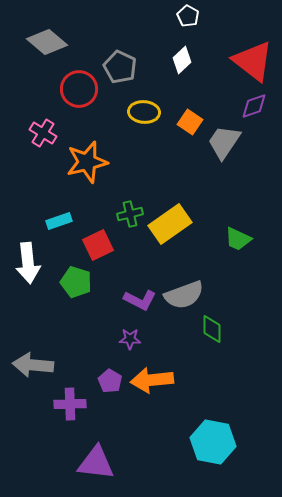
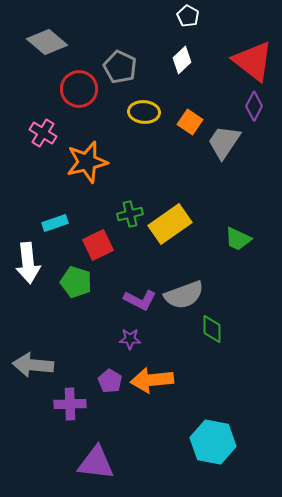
purple diamond: rotated 44 degrees counterclockwise
cyan rectangle: moved 4 px left, 2 px down
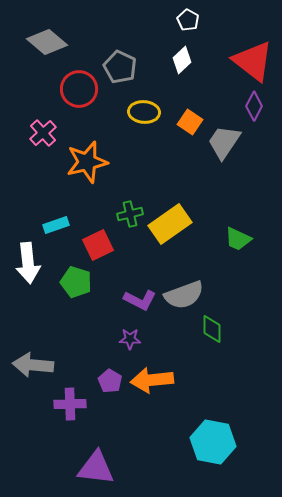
white pentagon: moved 4 px down
pink cross: rotated 16 degrees clockwise
cyan rectangle: moved 1 px right, 2 px down
purple triangle: moved 5 px down
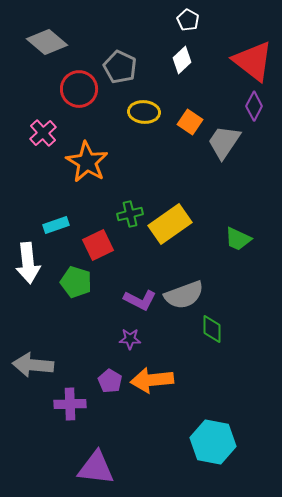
orange star: rotated 27 degrees counterclockwise
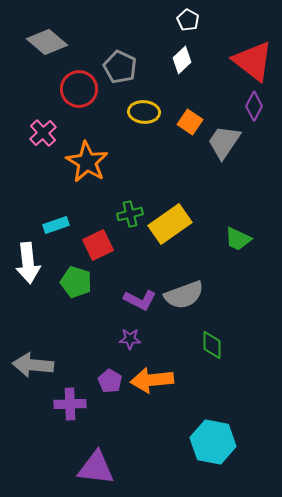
green diamond: moved 16 px down
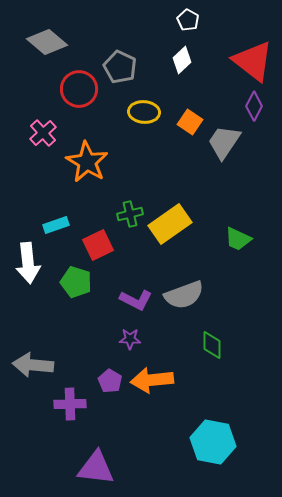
purple L-shape: moved 4 px left
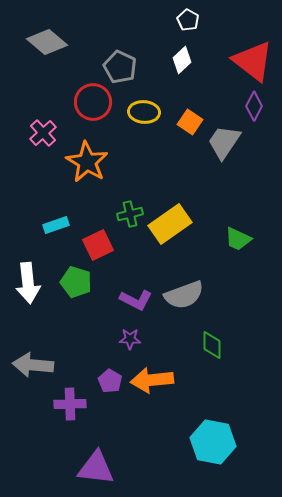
red circle: moved 14 px right, 13 px down
white arrow: moved 20 px down
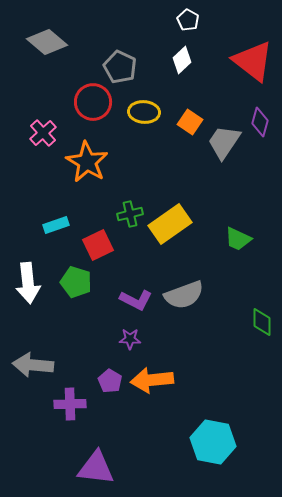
purple diamond: moved 6 px right, 16 px down; rotated 12 degrees counterclockwise
green diamond: moved 50 px right, 23 px up
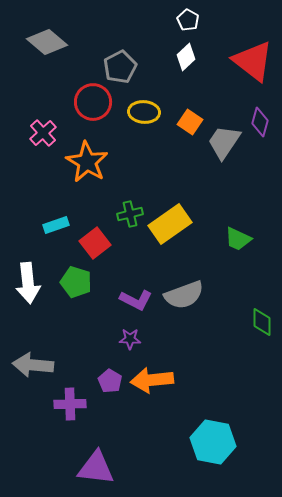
white diamond: moved 4 px right, 3 px up
gray pentagon: rotated 20 degrees clockwise
red square: moved 3 px left, 2 px up; rotated 12 degrees counterclockwise
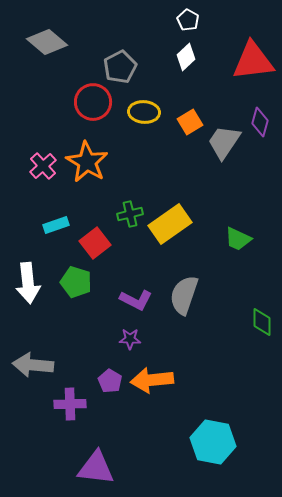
red triangle: rotated 45 degrees counterclockwise
orange square: rotated 25 degrees clockwise
pink cross: moved 33 px down
gray semicircle: rotated 129 degrees clockwise
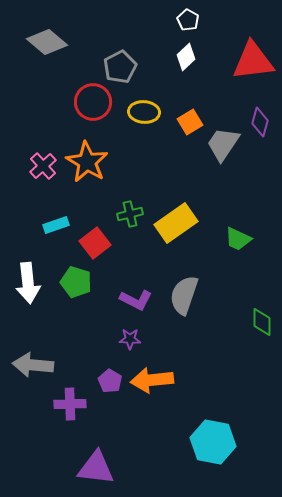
gray trapezoid: moved 1 px left, 2 px down
yellow rectangle: moved 6 px right, 1 px up
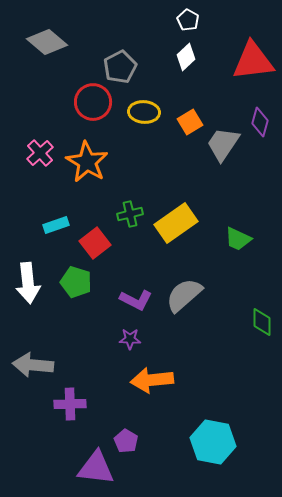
pink cross: moved 3 px left, 13 px up
gray semicircle: rotated 30 degrees clockwise
purple pentagon: moved 16 px right, 60 px down
